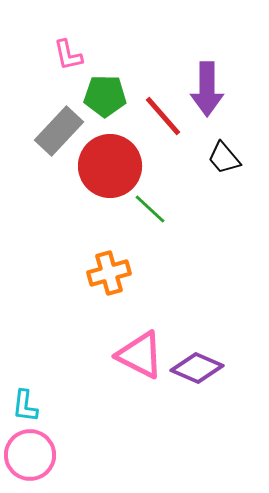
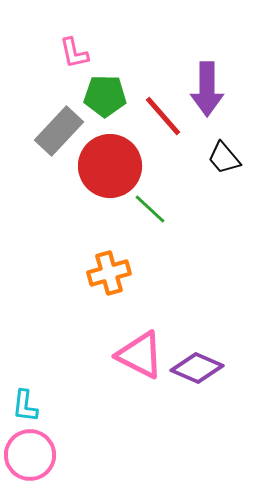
pink L-shape: moved 6 px right, 2 px up
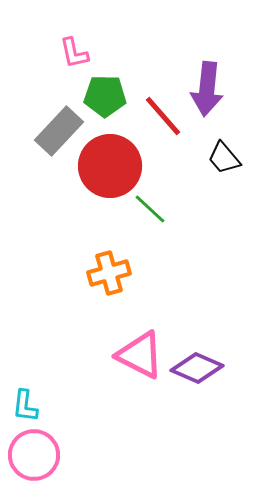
purple arrow: rotated 6 degrees clockwise
pink circle: moved 4 px right
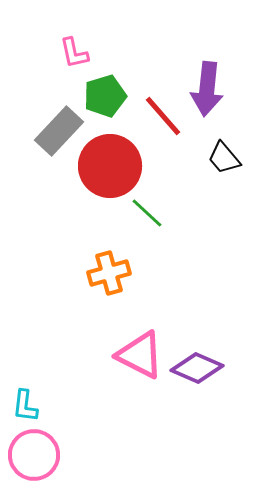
green pentagon: rotated 18 degrees counterclockwise
green line: moved 3 px left, 4 px down
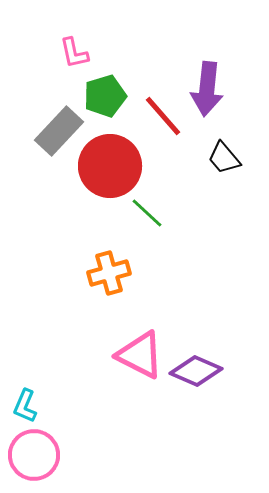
purple diamond: moved 1 px left, 3 px down
cyan L-shape: rotated 16 degrees clockwise
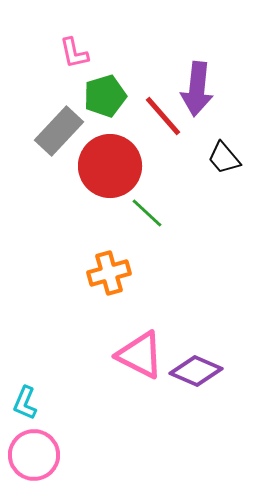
purple arrow: moved 10 px left
cyan L-shape: moved 3 px up
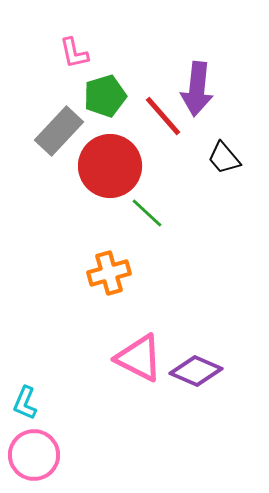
pink triangle: moved 1 px left, 3 px down
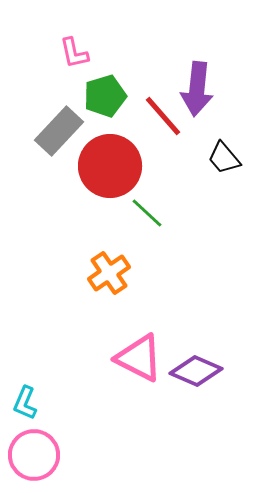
orange cross: rotated 18 degrees counterclockwise
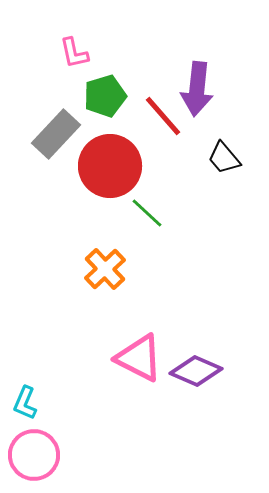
gray rectangle: moved 3 px left, 3 px down
orange cross: moved 4 px left, 4 px up; rotated 9 degrees counterclockwise
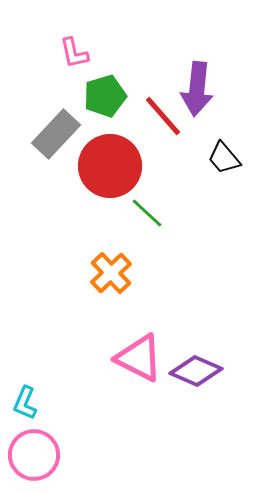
orange cross: moved 6 px right, 4 px down
